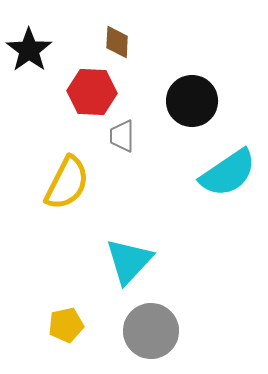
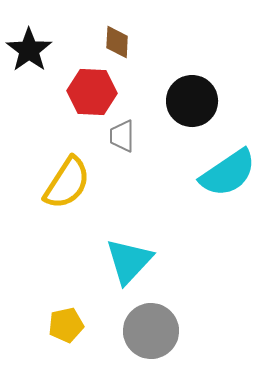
yellow semicircle: rotated 6 degrees clockwise
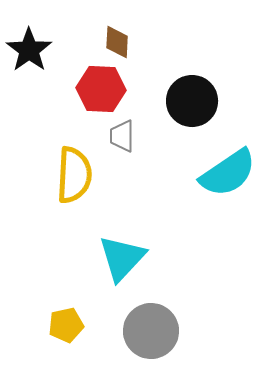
red hexagon: moved 9 px right, 3 px up
yellow semicircle: moved 7 px right, 8 px up; rotated 30 degrees counterclockwise
cyan triangle: moved 7 px left, 3 px up
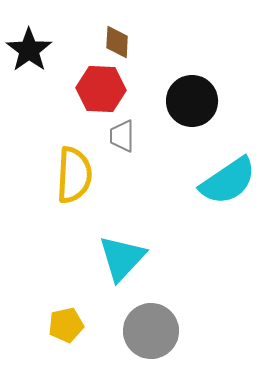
cyan semicircle: moved 8 px down
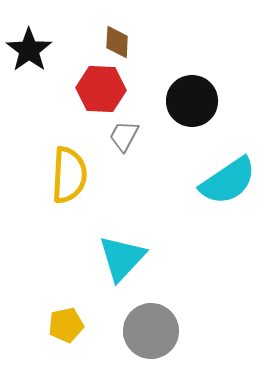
gray trapezoid: moved 2 px right; rotated 28 degrees clockwise
yellow semicircle: moved 5 px left
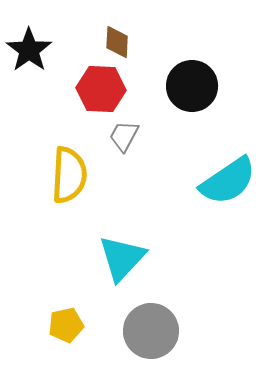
black circle: moved 15 px up
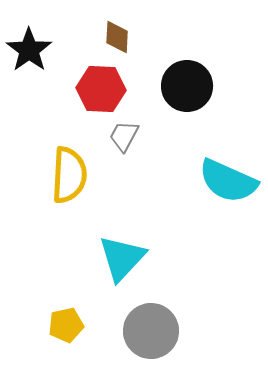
brown diamond: moved 5 px up
black circle: moved 5 px left
cyan semicircle: rotated 58 degrees clockwise
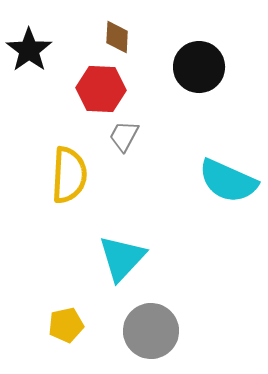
black circle: moved 12 px right, 19 px up
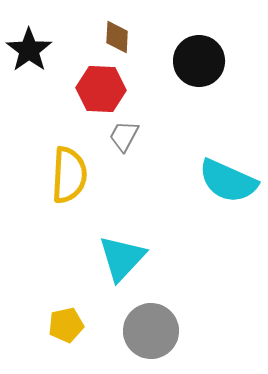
black circle: moved 6 px up
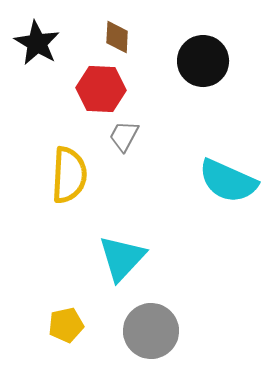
black star: moved 8 px right, 7 px up; rotated 6 degrees counterclockwise
black circle: moved 4 px right
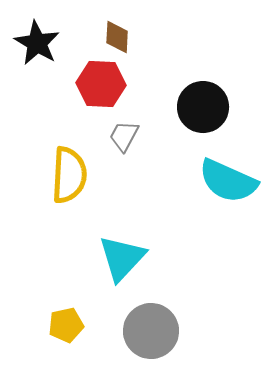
black circle: moved 46 px down
red hexagon: moved 5 px up
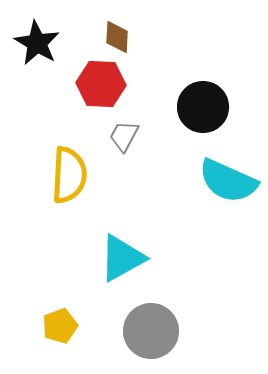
cyan triangle: rotated 18 degrees clockwise
yellow pentagon: moved 6 px left, 1 px down; rotated 8 degrees counterclockwise
